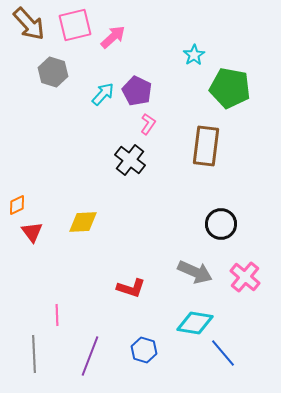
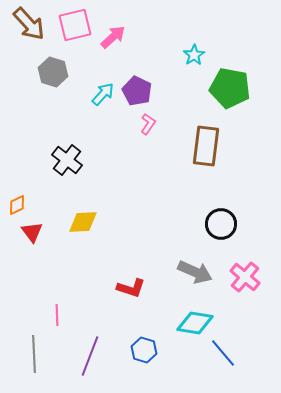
black cross: moved 63 px left
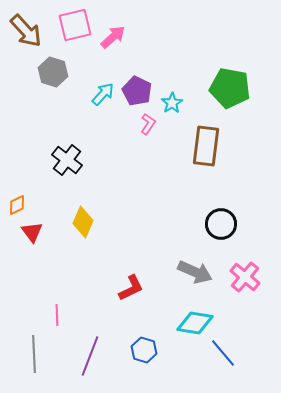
brown arrow: moved 3 px left, 7 px down
cyan star: moved 22 px left, 48 px down
yellow diamond: rotated 64 degrees counterclockwise
red L-shape: rotated 44 degrees counterclockwise
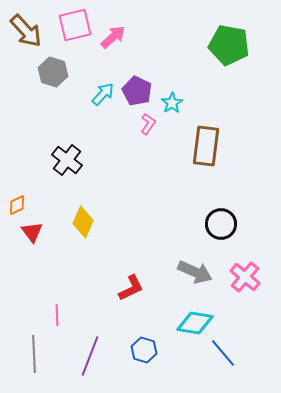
green pentagon: moved 1 px left, 43 px up
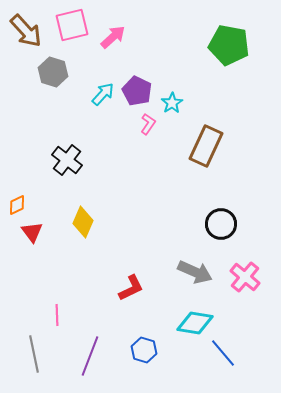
pink square: moved 3 px left
brown rectangle: rotated 18 degrees clockwise
gray line: rotated 9 degrees counterclockwise
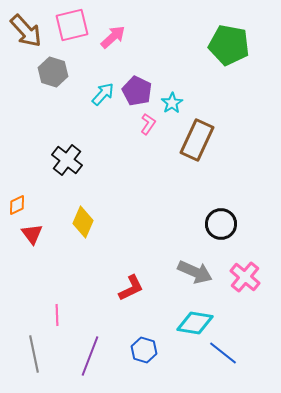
brown rectangle: moved 9 px left, 6 px up
red triangle: moved 2 px down
blue line: rotated 12 degrees counterclockwise
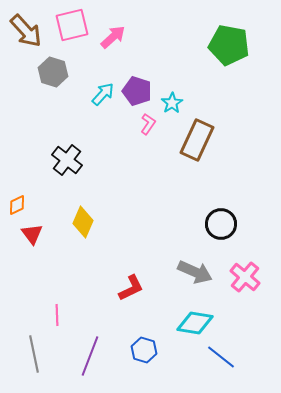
purple pentagon: rotated 8 degrees counterclockwise
blue line: moved 2 px left, 4 px down
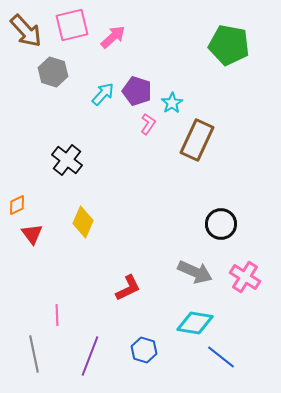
pink cross: rotated 8 degrees counterclockwise
red L-shape: moved 3 px left
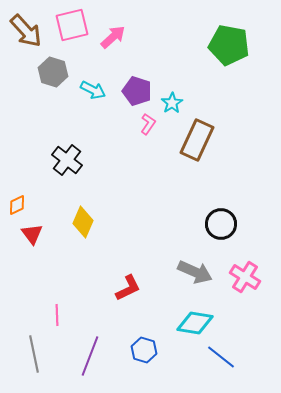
cyan arrow: moved 10 px left, 4 px up; rotated 75 degrees clockwise
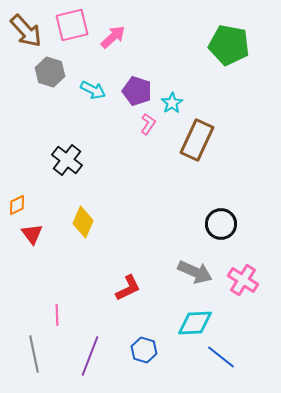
gray hexagon: moved 3 px left
pink cross: moved 2 px left, 3 px down
cyan diamond: rotated 12 degrees counterclockwise
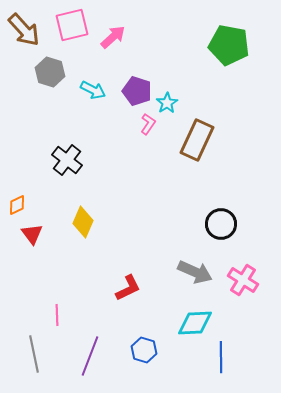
brown arrow: moved 2 px left, 1 px up
cyan star: moved 5 px left
blue line: rotated 52 degrees clockwise
